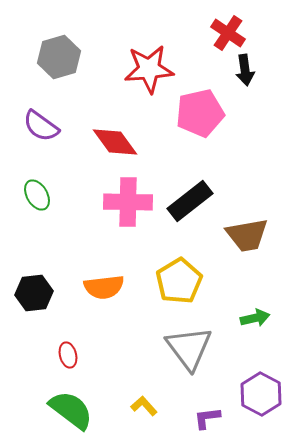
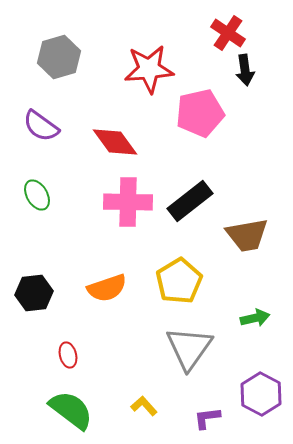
orange semicircle: moved 3 px right, 1 px down; rotated 12 degrees counterclockwise
gray triangle: rotated 12 degrees clockwise
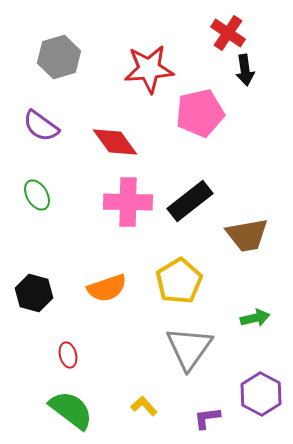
black hexagon: rotated 21 degrees clockwise
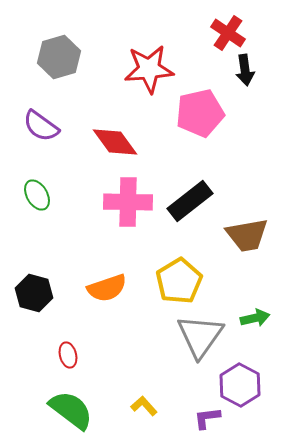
gray triangle: moved 11 px right, 12 px up
purple hexagon: moved 21 px left, 9 px up
